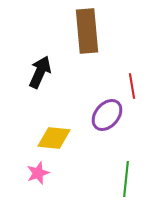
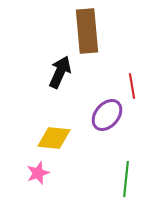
black arrow: moved 20 px right
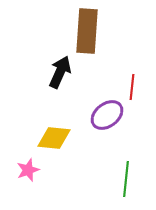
brown rectangle: rotated 9 degrees clockwise
red line: moved 1 px down; rotated 15 degrees clockwise
purple ellipse: rotated 12 degrees clockwise
pink star: moved 10 px left, 3 px up
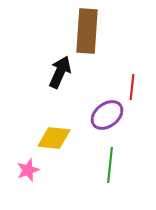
green line: moved 16 px left, 14 px up
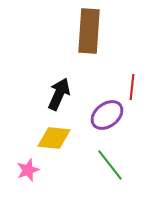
brown rectangle: moved 2 px right
black arrow: moved 1 px left, 22 px down
green line: rotated 44 degrees counterclockwise
